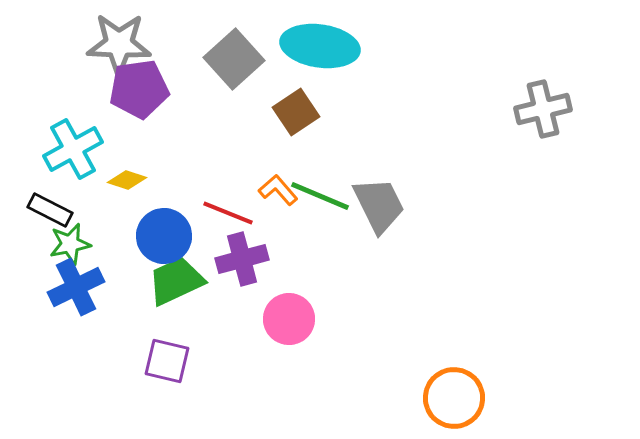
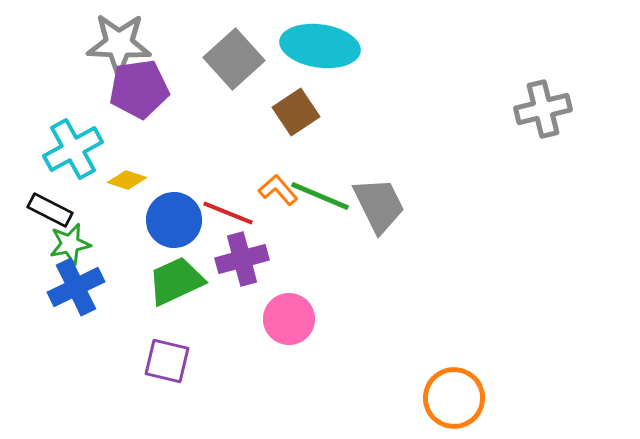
blue circle: moved 10 px right, 16 px up
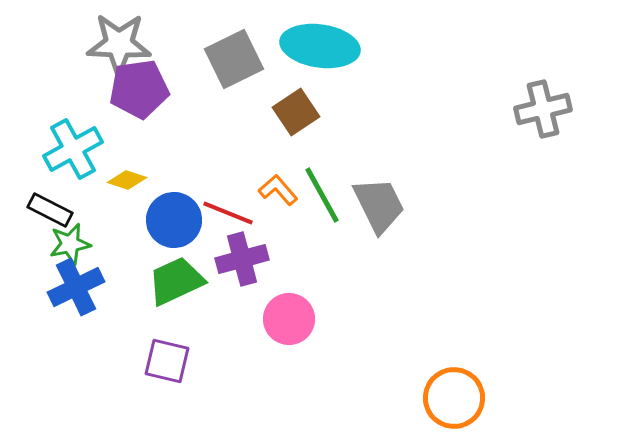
gray square: rotated 16 degrees clockwise
green line: moved 2 px right, 1 px up; rotated 38 degrees clockwise
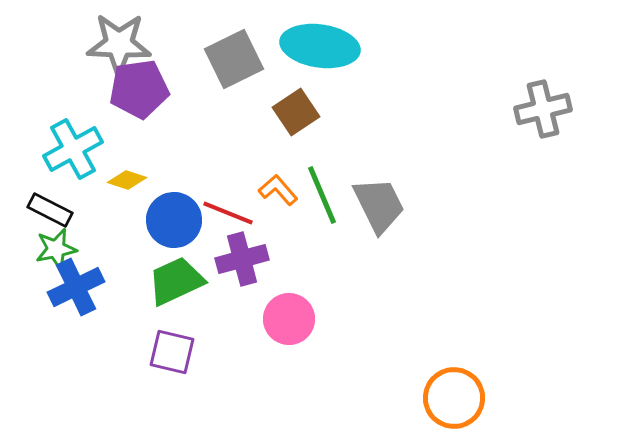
green line: rotated 6 degrees clockwise
green star: moved 14 px left, 5 px down
purple square: moved 5 px right, 9 px up
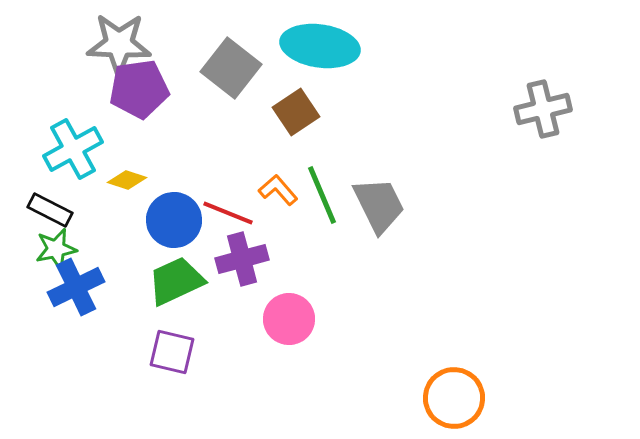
gray square: moved 3 px left, 9 px down; rotated 26 degrees counterclockwise
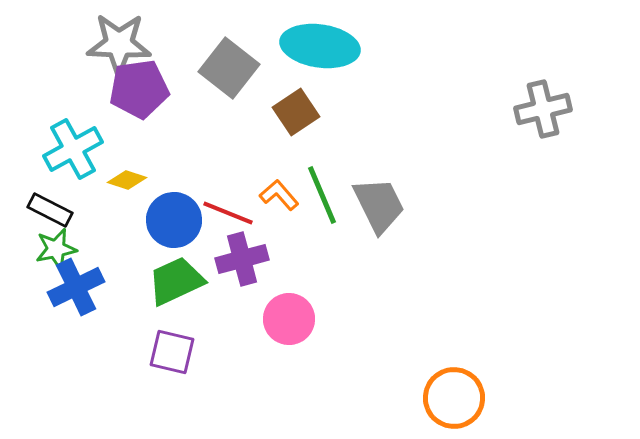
gray square: moved 2 px left
orange L-shape: moved 1 px right, 5 px down
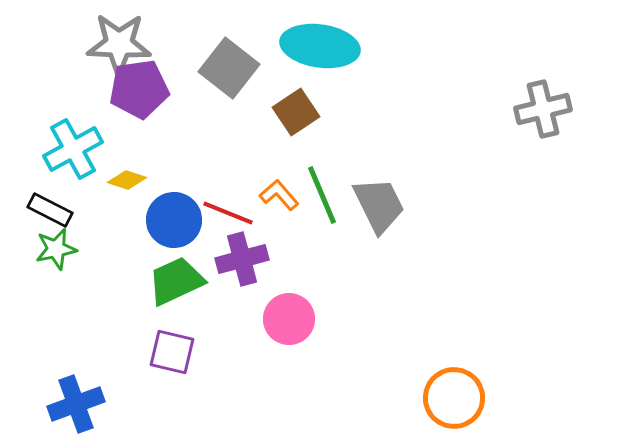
blue cross: moved 117 px down; rotated 6 degrees clockwise
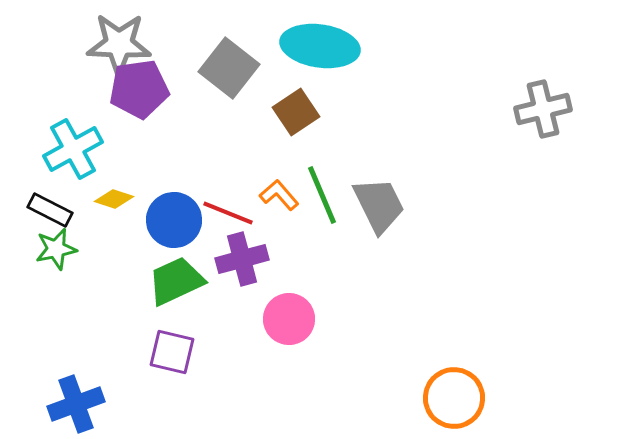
yellow diamond: moved 13 px left, 19 px down
